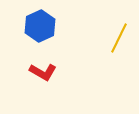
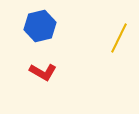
blue hexagon: rotated 12 degrees clockwise
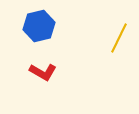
blue hexagon: moved 1 px left
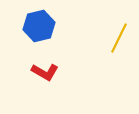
red L-shape: moved 2 px right
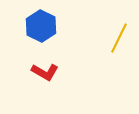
blue hexagon: moved 2 px right; rotated 20 degrees counterclockwise
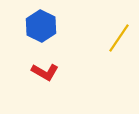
yellow line: rotated 8 degrees clockwise
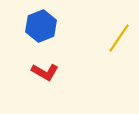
blue hexagon: rotated 12 degrees clockwise
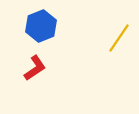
red L-shape: moved 10 px left, 4 px up; rotated 64 degrees counterclockwise
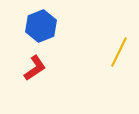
yellow line: moved 14 px down; rotated 8 degrees counterclockwise
